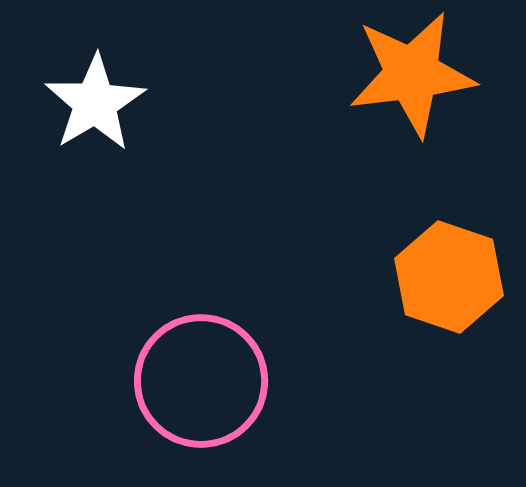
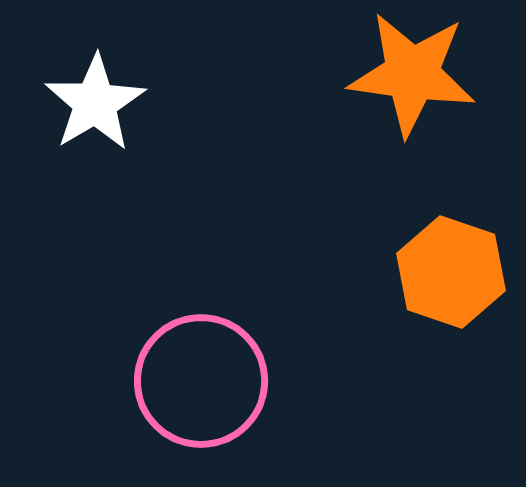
orange star: rotated 15 degrees clockwise
orange hexagon: moved 2 px right, 5 px up
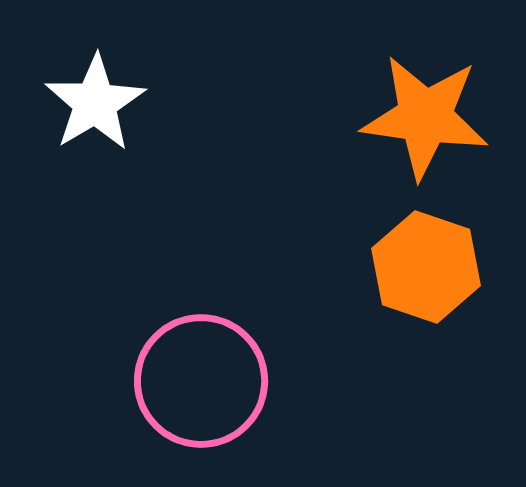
orange star: moved 13 px right, 43 px down
orange hexagon: moved 25 px left, 5 px up
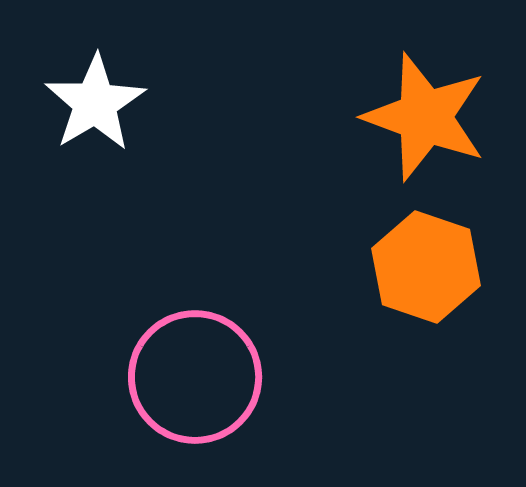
orange star: rotated 12 degrees clockwise
pink circle: moved 6 px left, 4 px up
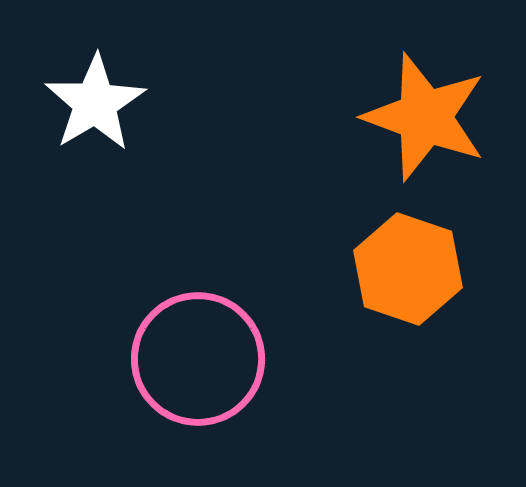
orange hexagon: moved 18 px left, 2 px down
pink circle: moved 3 px right, 18 px up
